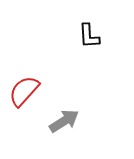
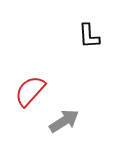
red semicircle: moved 6 px right
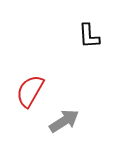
red semicircle: rotated 12 degrees counterclockwise
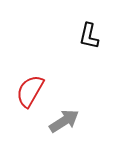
black L-shape: rotated 16 degrees clockwise
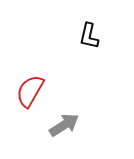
gray arrow: moved 4 px down
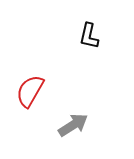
gray arrow: moved 9 px right
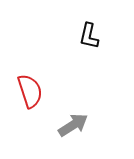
red semicircle: rotated 132 degrees clockwise
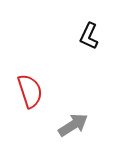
black L-shape: rotated 12 degrees clockwise
